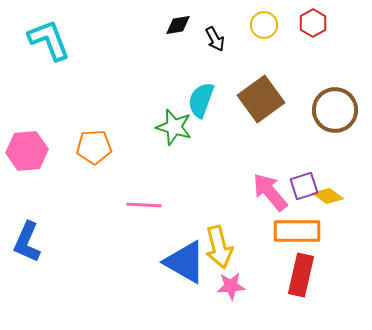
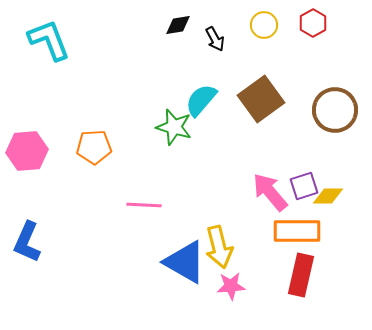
cyan semicircle: rotated 21 degrees clockwise
yellow diamond: rotated 36 degrees counterclockwise
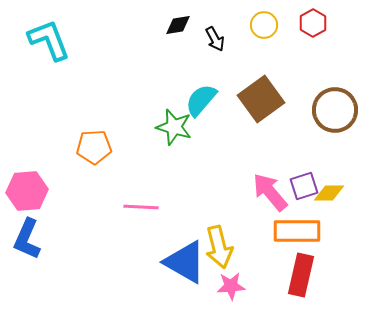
pink hexagon: moved 40 px down
yellow diamond: moved 1 px right, 3 px up
pink line: moved 3 px left, 2 px down
blue L-shape: moved 3 px up
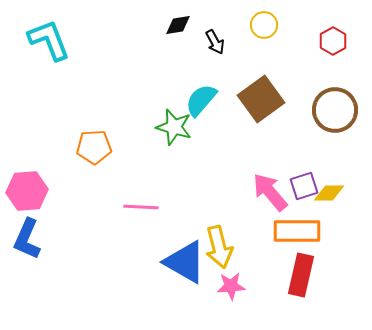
red hexagon: moved 20 px right, 18 px down
black arrow: moved 3 px down
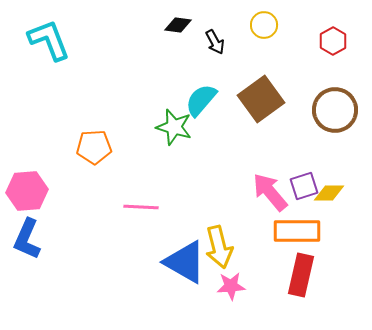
black diamond: rotated 16 degrees clockwise
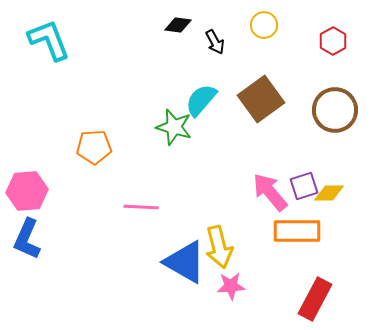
red rectangle: moved 14 px right, 24 px down; rotated 15 degrees clockwise
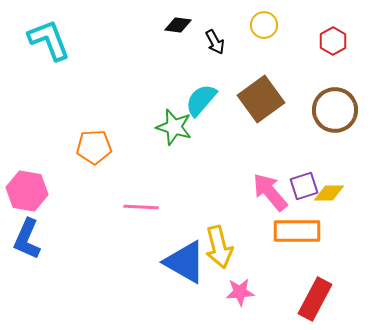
pink hexagon: rotated 15 degrees clockwise
pink star: moved 9 px right, 6 px down
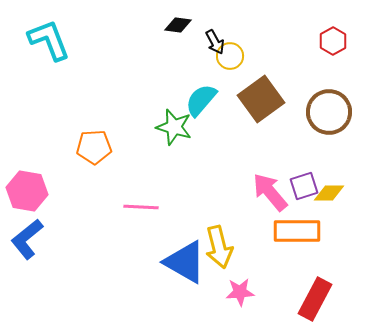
yellow circle: moved 34 px left, 31 px down
brown circle: moved 6 px left, 2 px down
blue L-shape: rotated 27 degrees clockwise
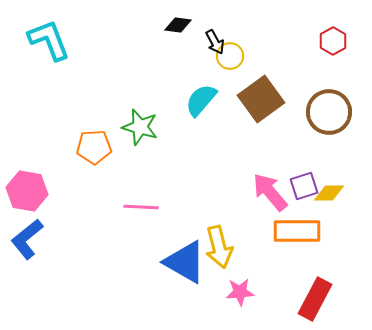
green star: moved 34 px left
